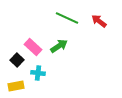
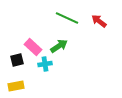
black square: rotated 32 degrees clockwise
cyan cross: moved 7 px right, 9 px up; rotated 16 degrees counterclockwise
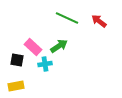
black square: rotated 24 degrees clockwise
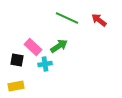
red arrow: moved 1 px up
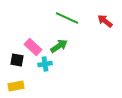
red arrow: moved 6 px right, 1 px down
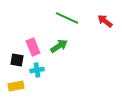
pink rectangle: rotated 24 degrees clockwise
cyan cross: moved 8 px left, 6 px down
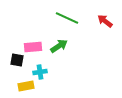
pink rectangle: rotated 72 degrees counterclockwise
cyan cross: moved 3 px right, 2 px down
yellow rectangle: moved 10 px right
